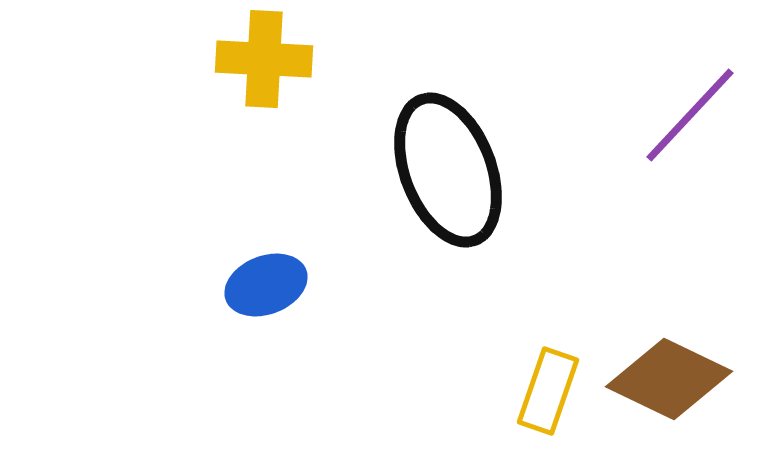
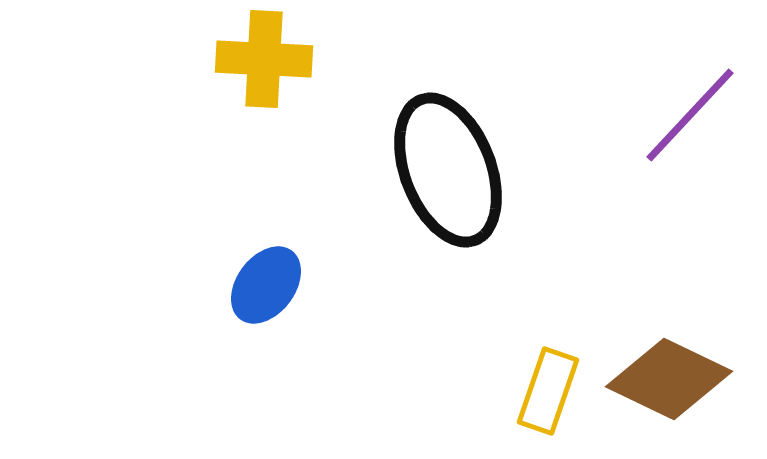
blue ellipse: rotated 32 degrees counterclockwise
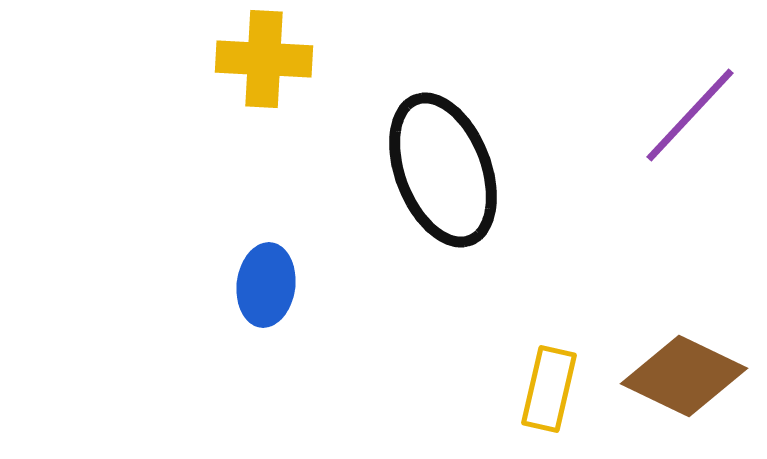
black ellipse: moved 5 px left
blue ellipse: rotated 30 degrees counterclockwise
brown diamond: moved 15 px right, 3 px up
yellow rectangle: moved 1 px right, 2 px up; rotated 6 degrees counterclockwise
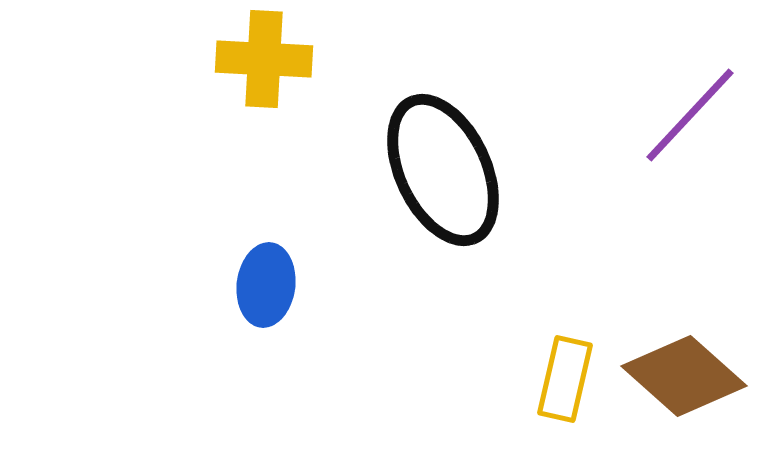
black ellipse: rotated 4 degrees counterclockwise
brown diamond: rotated 16 degrees clockwise
yellow rectangle: moved 16 px right, 10 px up
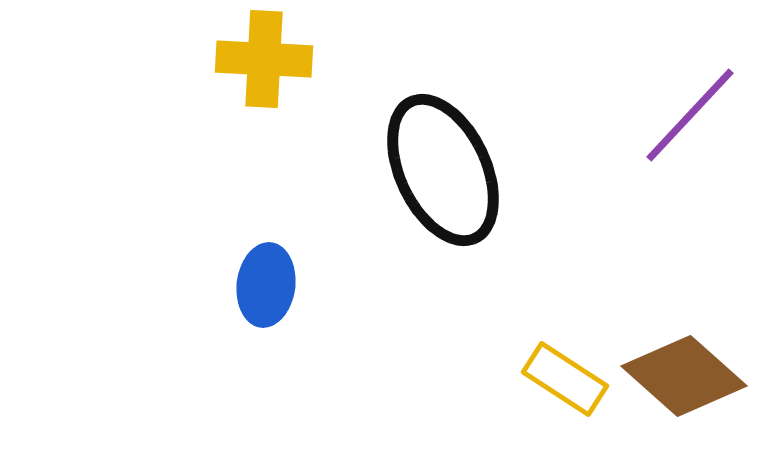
yellow rectangle: rotated 70 degrees counterclockwise
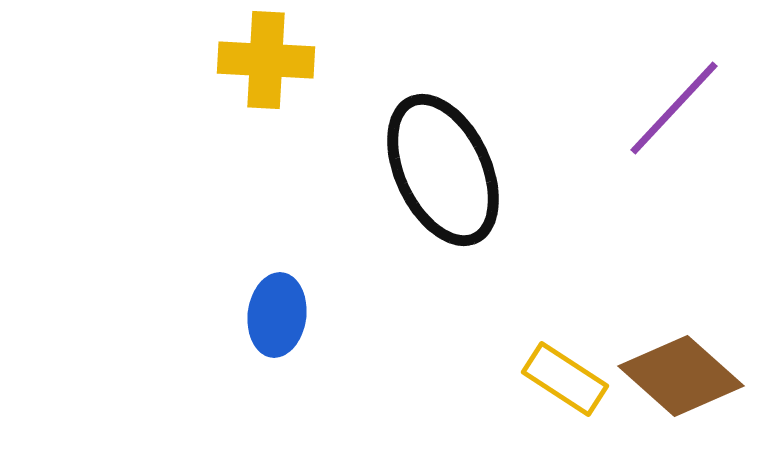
yellow cross: moved 2 px right, 1 px down
purple line: moved 16 px left, 7 px up
blue ellipse: moved 11 px right, 30 px down
brown diamond: moved 3 px left
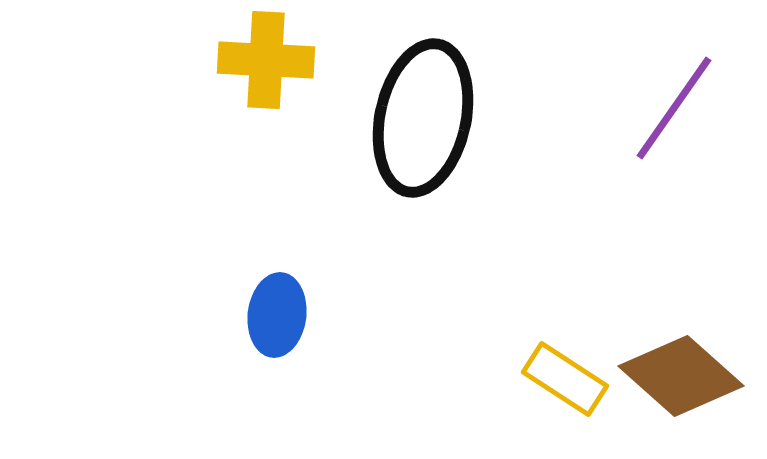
purple line: rotated 8 degrees counterclockwise
black ellipse: moved 20 px left, 52 px up; rotated 37 degrees clockwise
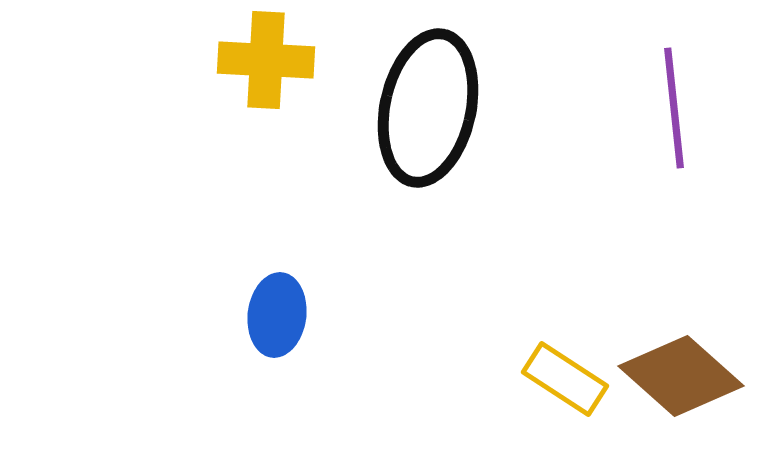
purple line: rotated 41 degrees counterclockwise
black ellipse: moved 5 px right, 10 px up
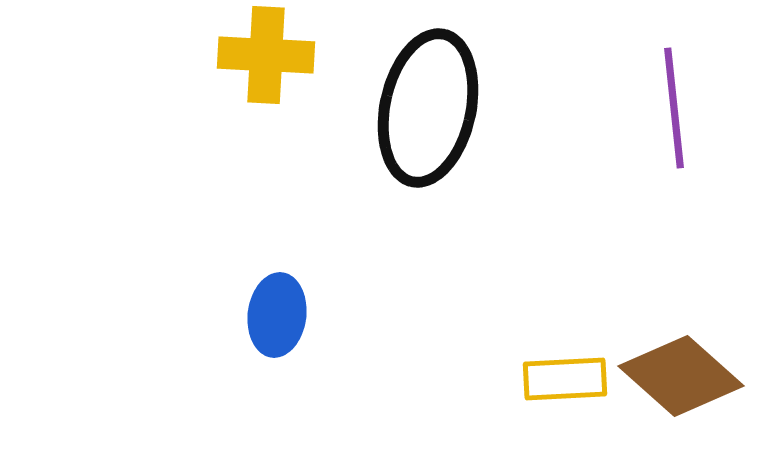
yellow cross: moved 5 px up
yellow rectangle: rotated 36 degrees counterclockwise
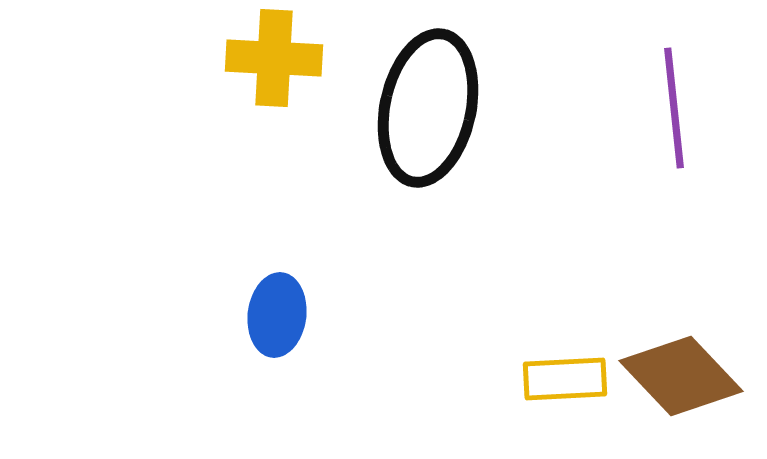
yellow cross: moved 8 px right, 3 px down
brown diamond: rotated 5 degrees clockwise
